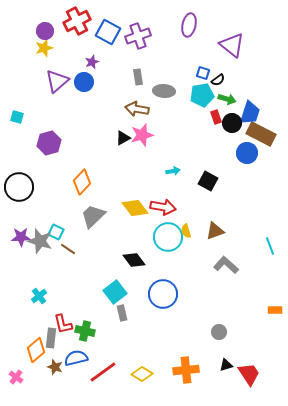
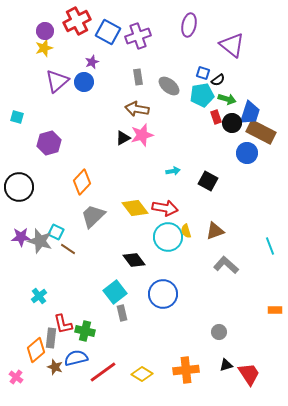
gray ellipse at (164, 91): moved 5 px right, 5 px up; rotated 35 degrees clockwise
brown rectangle at (261, 134): moved 2 px up
red arrow at (163, 207): moved 2 px right, 1 px down
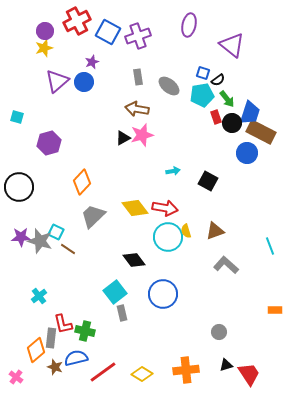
green arrow at (227, 99): rotated 36 degrees clockwise
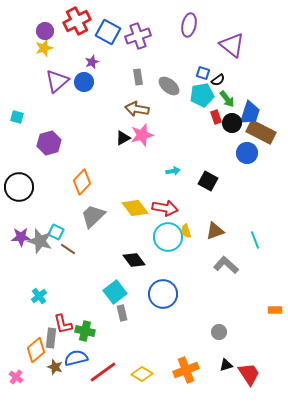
cyan line at (270, 246): moved 15 px left, 6 px up
orange cross at (186, 370): rotated 15 degrees counterclockwise
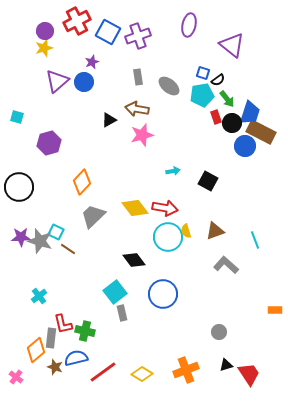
black triangle at (123, 138): moved 14 px left, 18 px up
blue circle at (247, 153): moved 2 px left, 7 px up
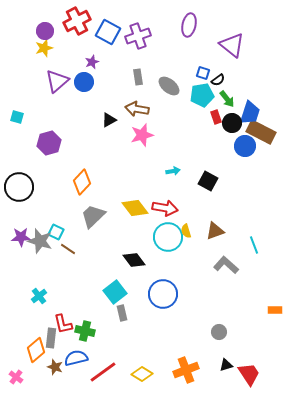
cyan line at (255, 240): moved 1 px left, 5 px down
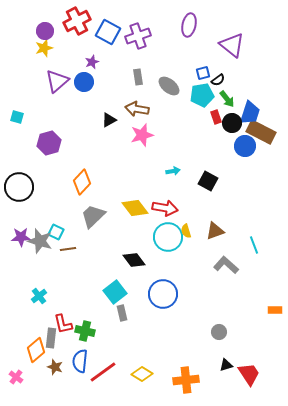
blue square at (203, 73): rotated 32 degrees counterclockwise
brown line at (68, 249): rotated 42 degrees counterclockwise
blue semicircle at (76, 358): moved 4 px right, 3 px down; rotated 70 degrees counterclockwise
orange cross at (186, 370): moved 10 px down; rotated 15 degrees clockwise
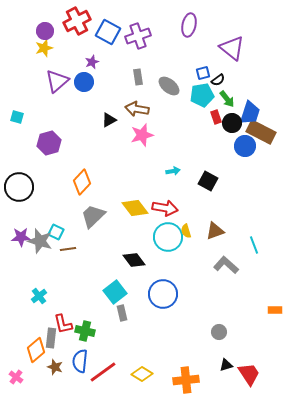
purple triangle at (232, 45): moved 3 px down
